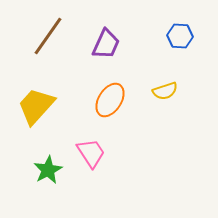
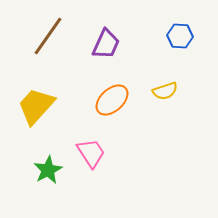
orange ellipse: moved 2 px right; rotated 16 degrees clockwise
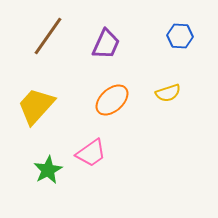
yellow semicircle: moved 3 px right, 2 px down
pink trapezoid: rotated 88 degrees clockwise
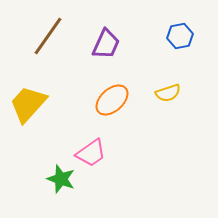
blue hexagon: rotated 15 degrees counterclockwise
yellow trapezoid: moved 8 px left, 2 px up
green star: moved 13 px right, 9 px down; rotated 24 degrees counterclockwise
